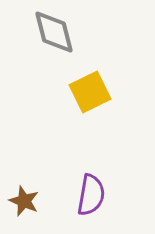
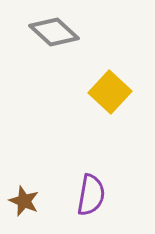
gray diamond: rotated 33 degrees counterclockwise
yellow square: moved 20 px right; rotated 21 degrees counterclockwise
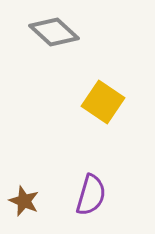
yellow square: moved 7 px left, 10 px down; rotated 9 degrees counterclockwise
purple semicircle: rotated 6 degrees clockwise
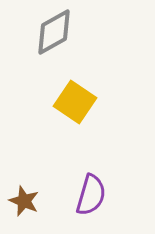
gray diamond: rotated 72 degrees counterclockwise
yellow square: moved 28 px left
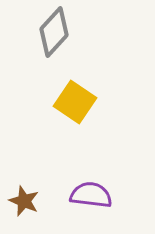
gray diamond: rotated 18 degrees counterclockwise
purple semicircle: rotated 99 degrees counterclockwise
